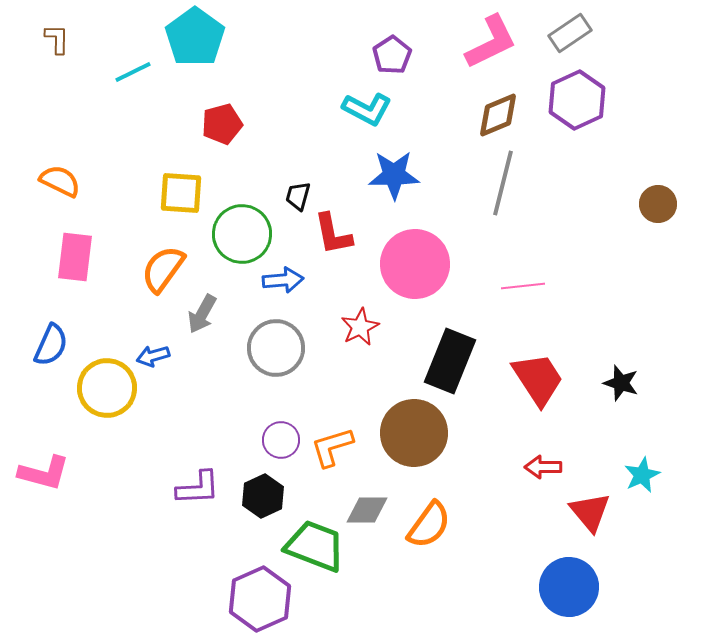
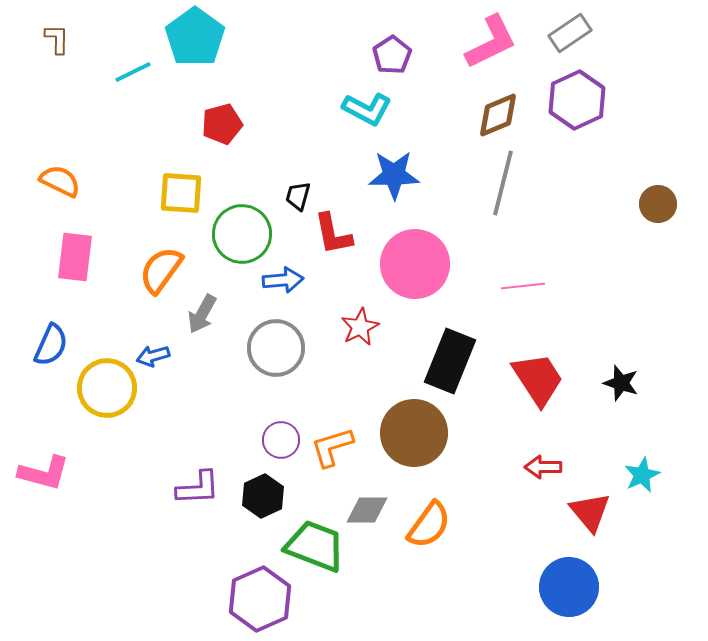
orange semicircle at (163, 269): moved 2 px left, 1 px down
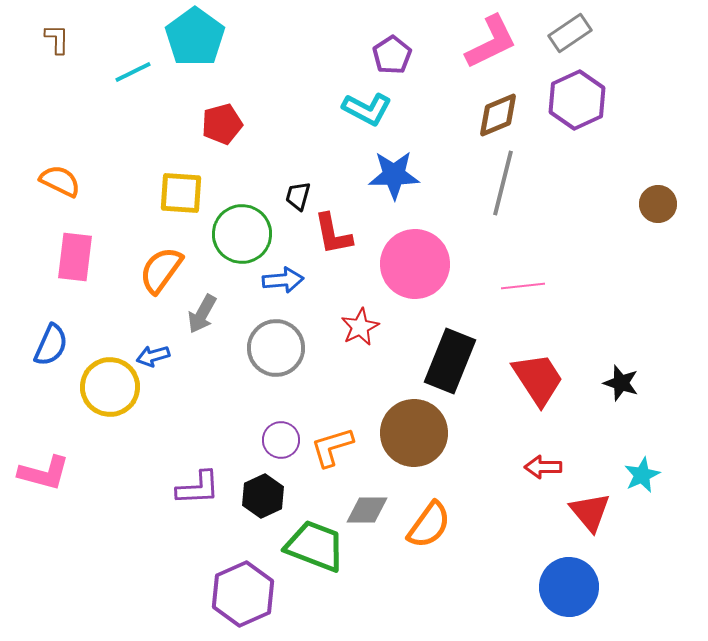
yellow circle at (107, 388): moved 3 px right, 1 px up
purple hexagon at (260, 599): moved 17 px left, 5 px up
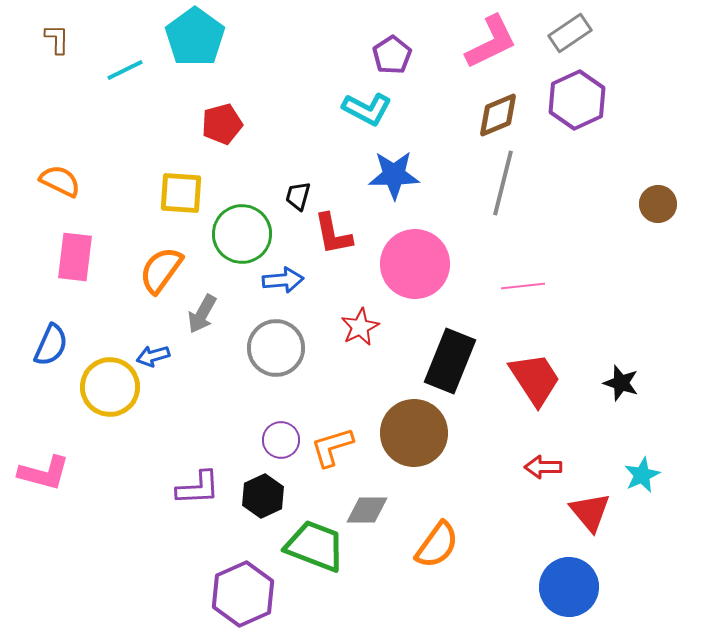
cyan line at (133, 72): moved 8 px left, 2 px up
red trapezoid at (538, 379): moved 3 px left
orange semicircle at (429, 525): moved 8 px right, 20 px down
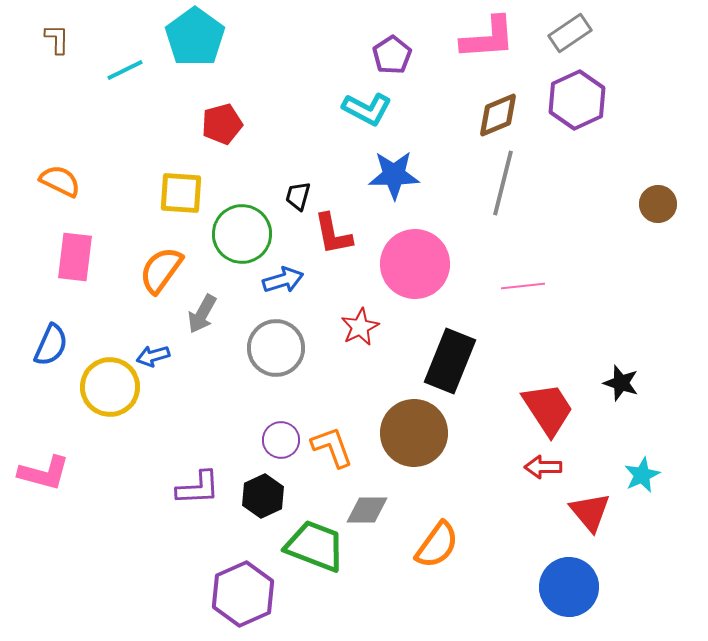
pink L-shape at (491, 42): moved 3 px left, 4 px up; rotated 22 degrees clockwise
blue arrow at (283, 280): rotated 12 degrees counterclockwise
red trapezoid at (535, 379): moved 13 px right, 30 px down
orange L-shape at (332, 447): rotated 87 degrees clockwise
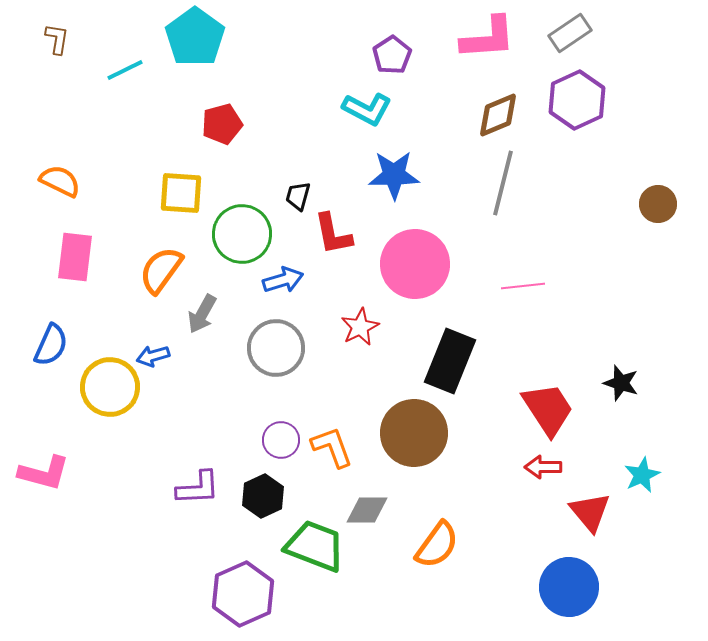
brown L-shape at (57, 39): rotated 8 degrees clockwise
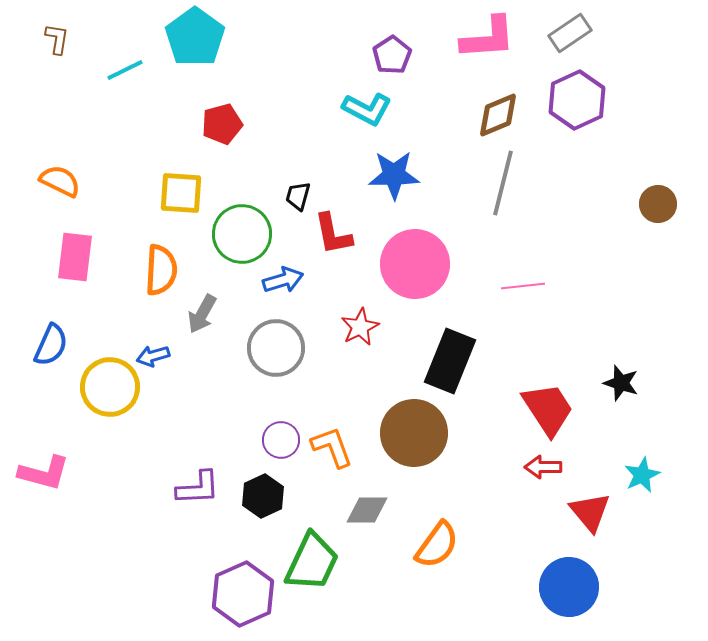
orange semicircle at (161, 270): rotated 147 degrees clockwise
green trapezoid at (315, 546): moved 3 px left, 16 px down; rotated 94 degrees clockwise
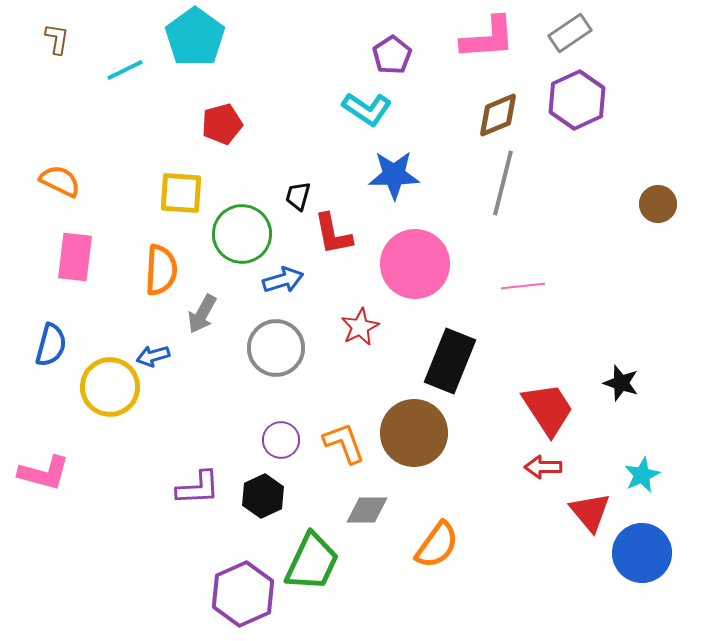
cyan L-shape at (367, 109): rotated 6 degrees clockwise
blue semicircle at (51, 345): rotated 9 degrees counterclockwise
orange L-shape at (332, 447): moved 12 px right, 4 px up
blue circle at (569, 587): moved 73 px right, 34 px up
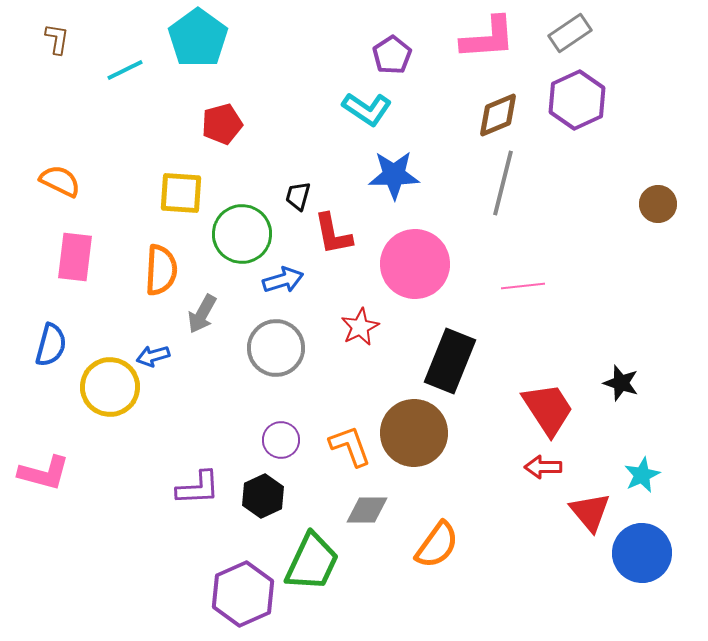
cyan pentagon at (195, 37): moved 3 px right, 1 px down
orange L-shape at (344, 443): moved 6 px right, 3 px down
